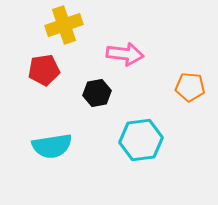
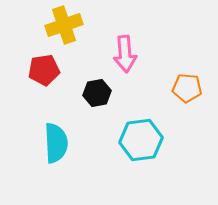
pink arrow: rotated 78 degrees clockwise
orange pentagon: moved 3 px left, 1 px down
cyan semicircle: moved 4 px right, 3 px up; rotated 84 degrees counterclockwise
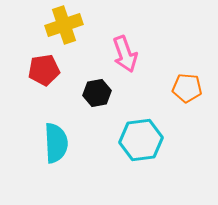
pink arrow: rotated 15 degrees counterclockwise
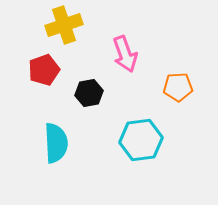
red pentagon: rotated 12 degrees counterclockwise
orange pentagon: moved 9 px left, 1 px up; rotated 8 degrees counterclockwise
black hexagon: moved 8 px left
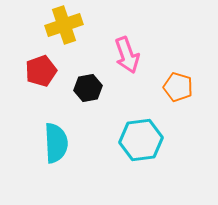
pink arrow: moved 2 px right, 1 px down
red pentagon: moved 3 px left, 1 px down
orange pentagon: rotated 20 degrees clockwise
black hexagon: moved 1 px left, 5 px up
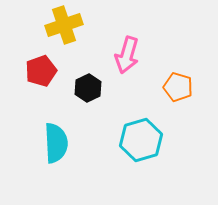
pink arrow: rotated 36 degrees clockwise
black hexagon: rotated 16 degrees counterclockwise
cyan hexagon: rotated 9 degrees counterclockwise
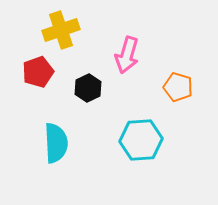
yellow cross: moved 3 px left, 5 px down
red pentagon: moved 3 px left, 1 px down
cyan hexagon: rotated 12 degrees clockwise
